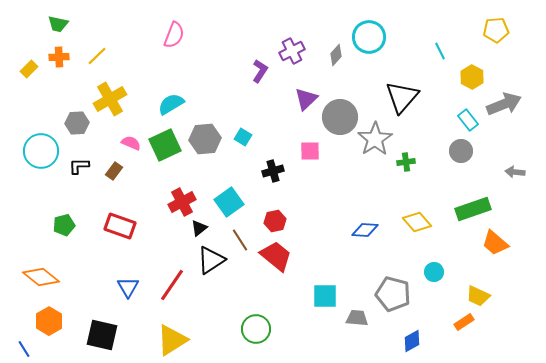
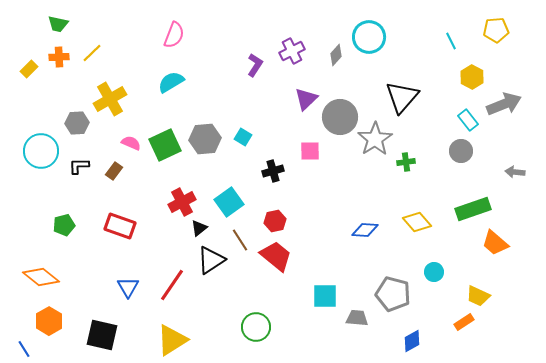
cyan line at (440, 51): moved 11 px right, 10 px up
yellow line at (97, 56): moved 5 px left, 3 px up
purple L-shape at (260, 71): moved 5 px left, 6 px up
cyan semicircle at (171, 104): moved 22 px up
green circle at (256, 329): moved 2 px up
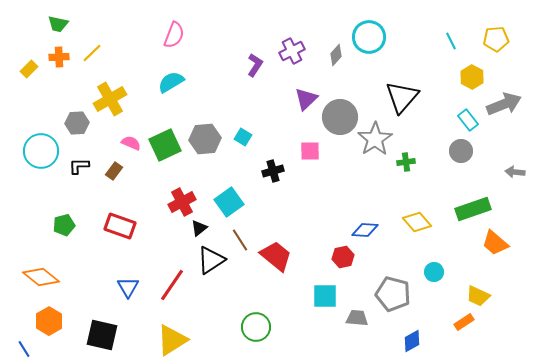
yellow pentagon at (496, 30): moved 9 px down
red hexagon at (275, 221): moved 68 px right, 36 px down
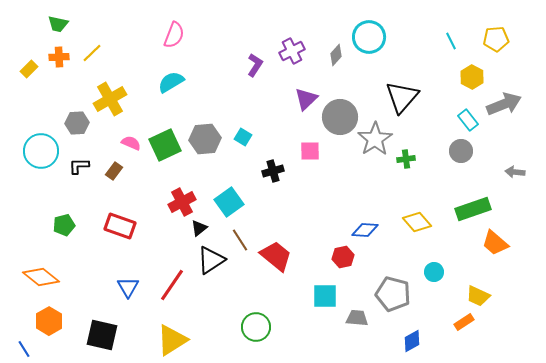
green cross at (406, 162): moved 3 px up
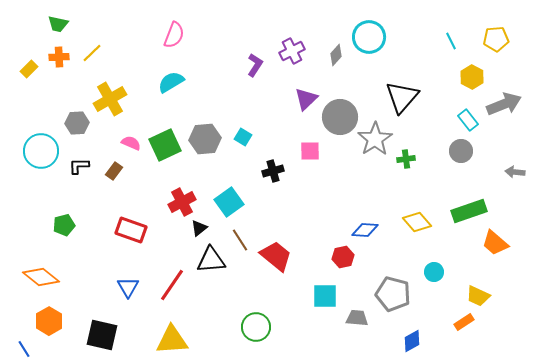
green rectangle at (473, 209): moved 4 px left, 2 px down
red rectangle at (120, 226): moved 11 px right, 4 px down
black triangle at (211, 260): rotated 28 degrees clockwise
yellow triangle at (172, 340): rotated 28 degrees clockwise
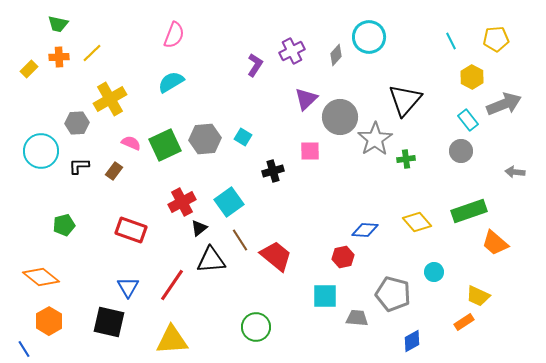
black triangle at (402, 97): moved 3 px right, 3 px down
black square at (102, 335): moved 7 px right, 13 px up
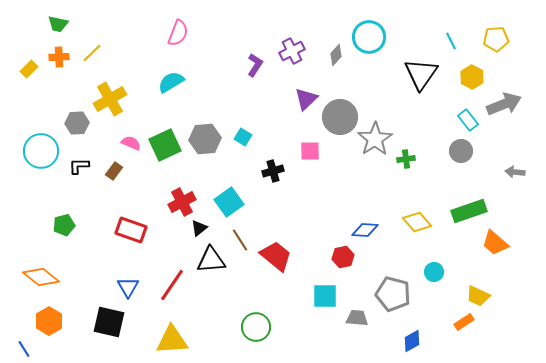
pink semicircle at (174, 35): moved 4 px right, 2 px up
black triangle at (405, 100): moved 16 px right, 26 px up; rotated 6 degrees counterclockwise
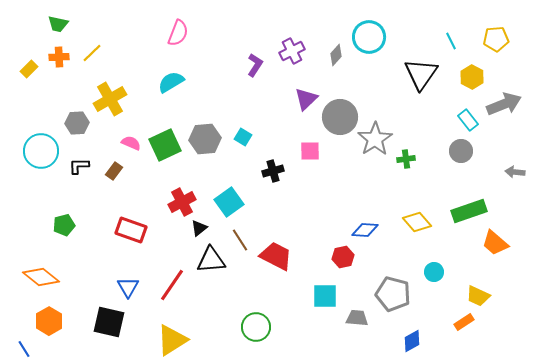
red trapezoid at (276, 256): rotated 12 degrees counterclockwise
yellow triangle at (172, 340): rotated 28 degrees counterclockwise
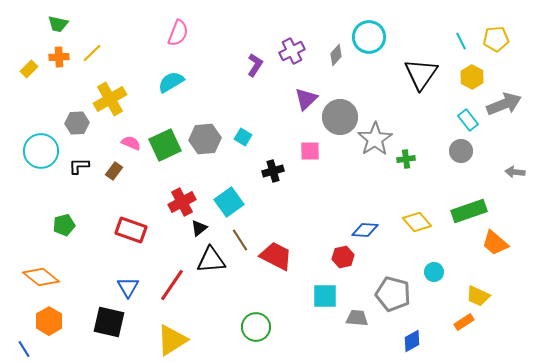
cyan line at (451, 41): moved 10 px right
